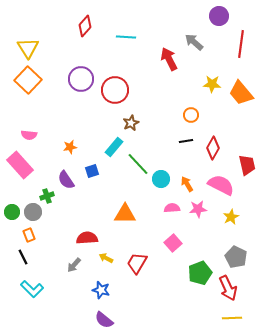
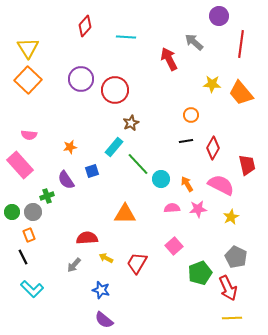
pink square at (173, 243): moved 1 px right, 3 px down
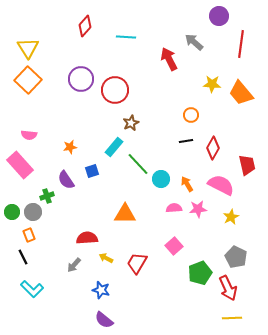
pink semicircle at (172, 208): moved 2 px right
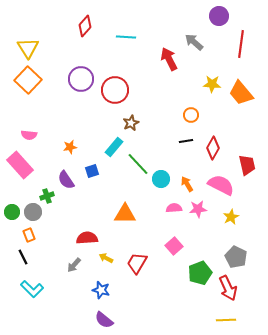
yellow line at (232, 318): moved 6 px left, 2 px down
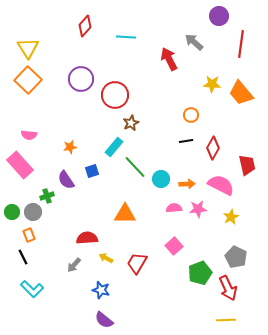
red circle at (115, 90): moved 5 px down
green line at (138, 164): moved 3 px left, 3 px down
orange arrow at (187, 184): rotated 119 degrees clockwise
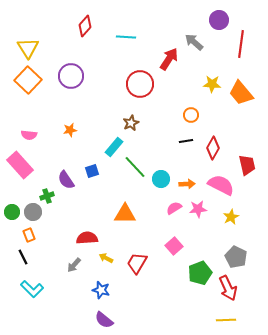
purple circle at (219, 16): moved 4 px down
red arrow at (169, 59): rotated 60 degrees clockwise
purple circle at (81, 79): moved 10 px left, 3 px up
red circle at (115, 95): moved 25 px right, 11 px up
orange star at (70, 147): moved 17 px up
pink semicircle at (174, 208): rotated 28 degrees counterclockwise
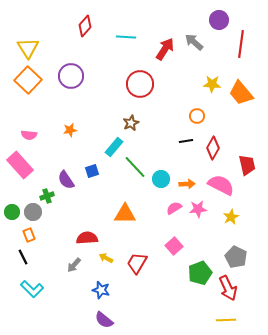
red arrow at (169, 59): moved 4 px left, 10 px up
orange circle at (191, 115): moved 6 px right, 1 px down
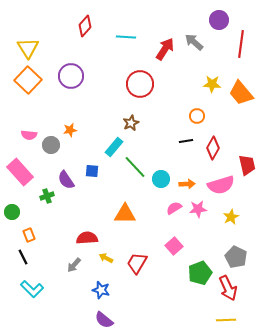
pink rectangle at (20, 165): moved 7 px down
blue square at (92, 171): rotated 24 degrees clockwise
pink semicircle at (221, 185): rotated 136 degrees clockwise
gray circle at (33, 212): moved 18 px right, 67 px up
